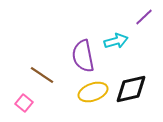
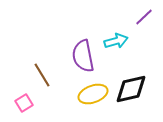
brown line: rotated 25 degrees clockwise
yellow ellipse: moved 2 px down
pink square: rotated 18 degrees clockwise
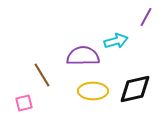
purple line: moved 2 px right; rotated 18 degrees counterclockwise
purple semicircle: rotated 100 degrees clockwise
black diamond: moved 4 px right
yellow ellipse: moved 3 px up; rotated 20 degrees clockwise
pink square: rotated 18 degrees clockwise
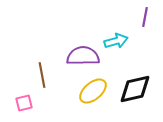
purple line: moved 1 px left; rotated 18 degrees counterclockwise
brown line: rotated 20 degrees clockwise
yellow ellipse: rotated 40 degrees counterclockwise
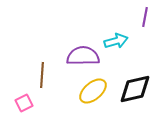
brown line: rotated 15 degrees clockwise
pink square: rotated 12 degrees counterclockwise
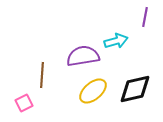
purple semicircle: rotated 8 degrees counterclockwise
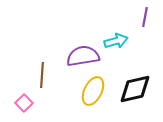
yellow ellipse: rotated 24 degrees counterclockwise
pink square: rotated 18 degrees counterclockwise
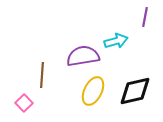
black diamond: moved 2 px down
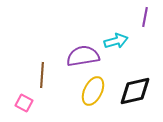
pink square: rotated 18 degrees counterclockwise
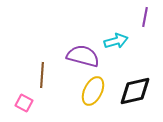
purple semicircle: rotated 24 degrees clockwise
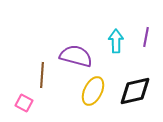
purple line: moved 1 px right, 20 px down
cyan arrow: rotated 75 degrees counterclockwise
purple semicircle: moved 7 px left
